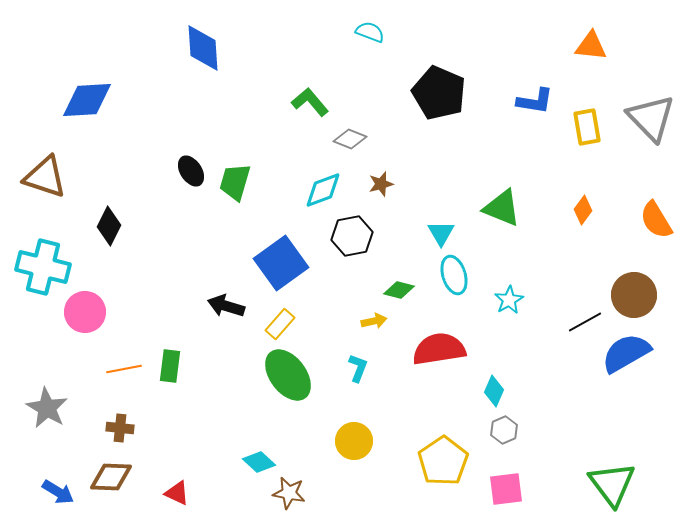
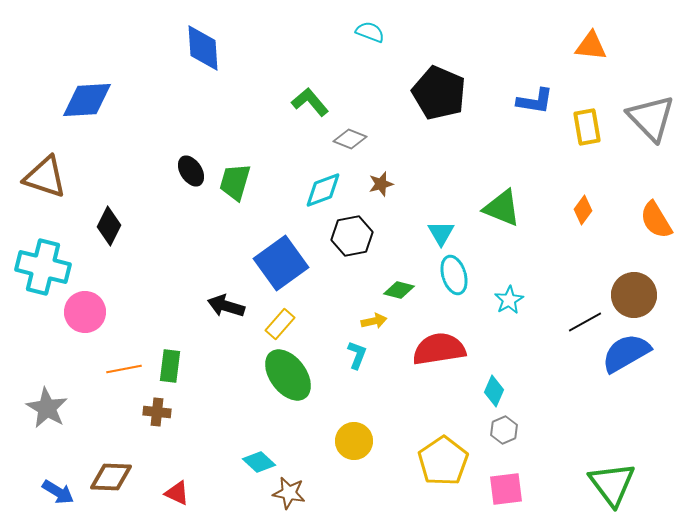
cyan L-shape at (358, 368): moved 1 px left, 13 px up
brown cross at (120, 428): moved 37 px right, 16 px up
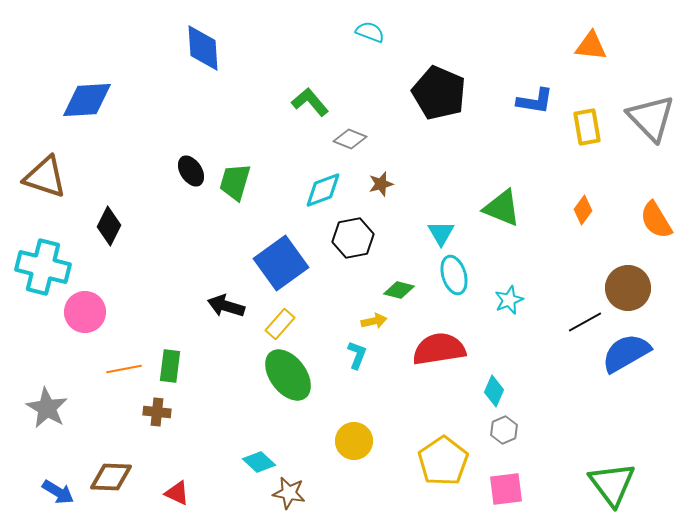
black hexagon at (352, 236): moved 1 px right, 2 px down
brown circle at (634, 295): moved 6 px left, 7 px up
cyan star at (509, 300): rotated 8 degrees clockwise
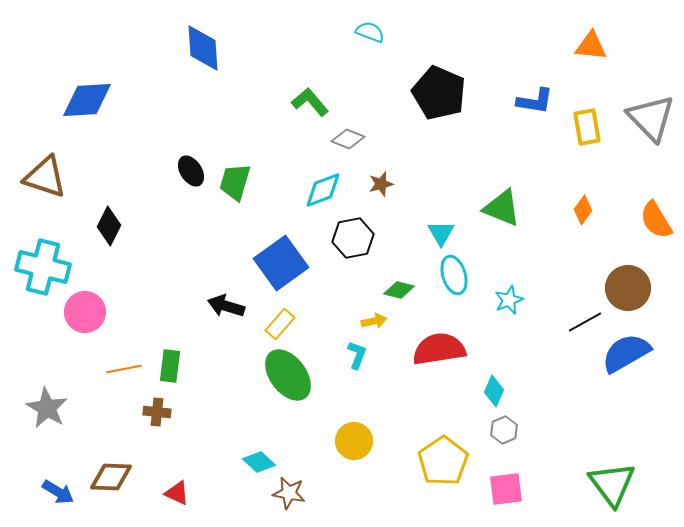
gray diamond at (350, 139): moved 2 px left
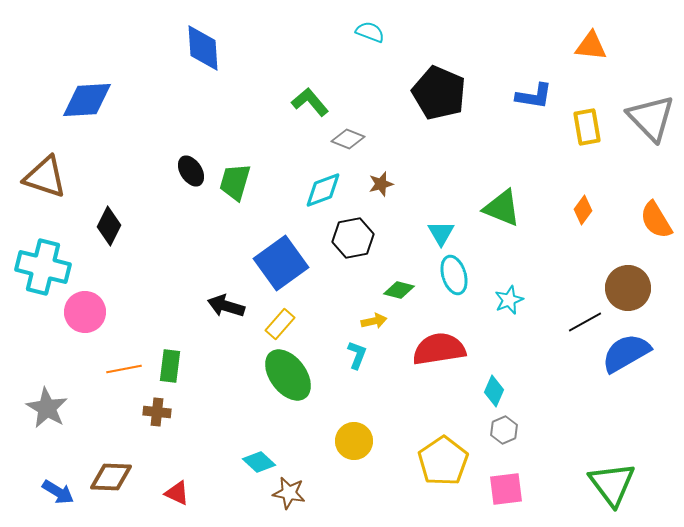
blue L-shape at (535, 101): moved 1 px left, 5 px up
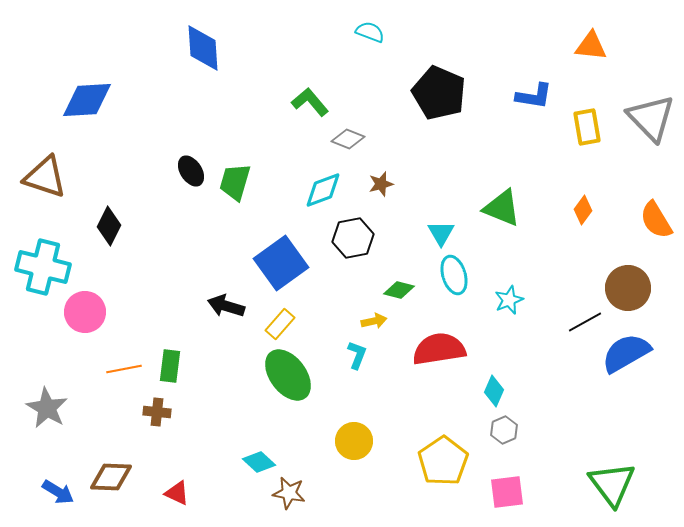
pink square at (506, 489): moved 1 px right, 3 px down
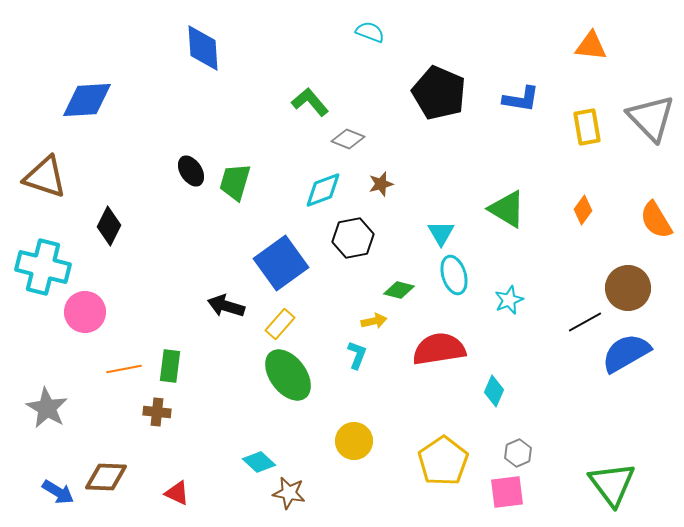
blue L-shape at (534, 96): moved 13 px left, 3 px down
green triangle at (502, 208): moved 5 px right, 1 px down; rotated 9 degrees clockwise
gray hexagon at (504, 430): moved 14 px right, 23 px down
brown diamond at (111, 477): moved 5 px left
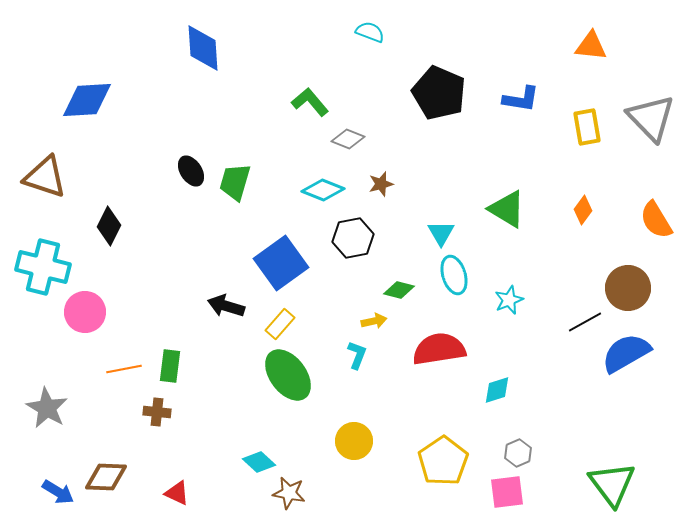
cyan diamond at (323, 190): rotated 42 degrees clockwise
cyan diamond at (494, 391): moved 3 px right, 1 px up; rotated 48 degrees clockwise
